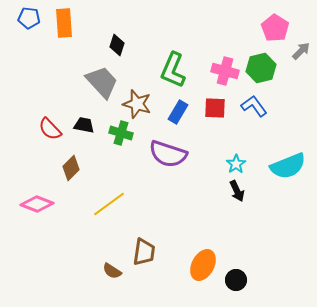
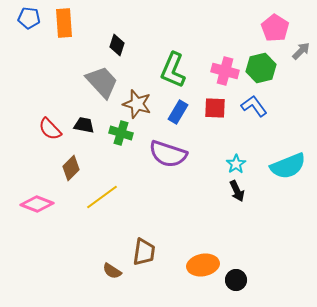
yellow line: moved 7 px left, 7 px up
orange ellipse: rotated 52 degrees clockwise
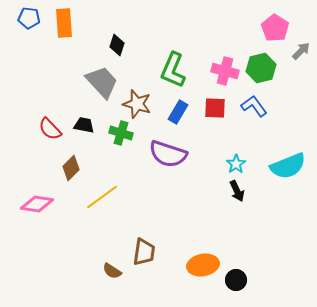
pink diamond: rotated 12 degrees counterclockwise
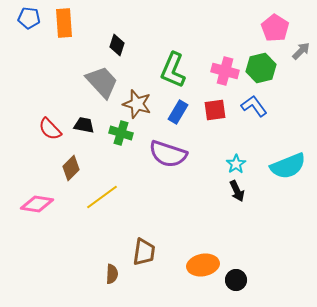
red square: moved 2 px down; rotated 10 degrees counterclockwise
brown semicircle: moved 3 px down; rotated 120 degrees counterclockwise
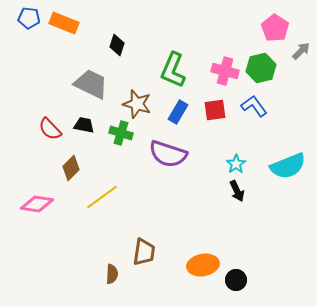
orange rectangle: rotated 64 degrees counterclockwise
gray trapezoid: moved 11 px left, 2 px down; rotated 21 degrees counterclockwise
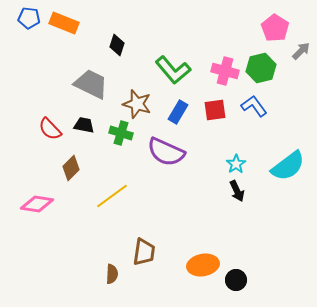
green L-shape: rotated 63 degrees counterclockwise
purple semicircle: moved 2 px left, 2 px up; rotated 6 degrees clockwise
cyan semicircle: rotated 15 degrees counterclockwise
yellow line: moved 10 px right, 1 px up
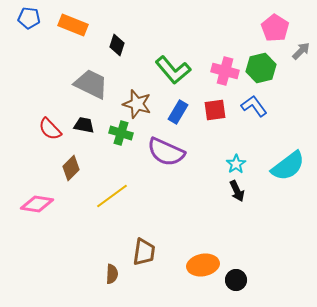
orange rectangle: moved 9 px right, 2 px down
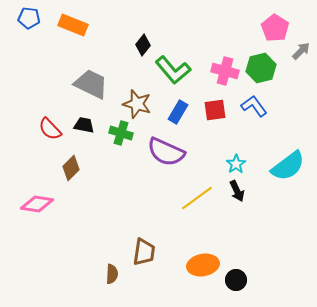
black diamond: moved 26 px right; rotated 20 degrees clockwise
yellow line: moved 85 px right, 2 px down
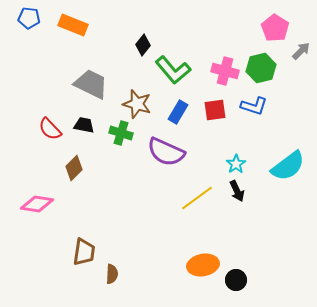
blue L-shape: rotated 144 degrees clockwise
brown diamond: moved 3 px right
brown trapezoid: moved 60 px left
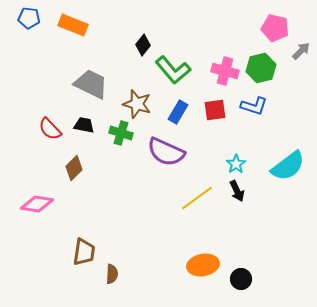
pink pentagon: rotated 20 degrees counterclockwise
black circle: moved 5 px right, 1 px up
